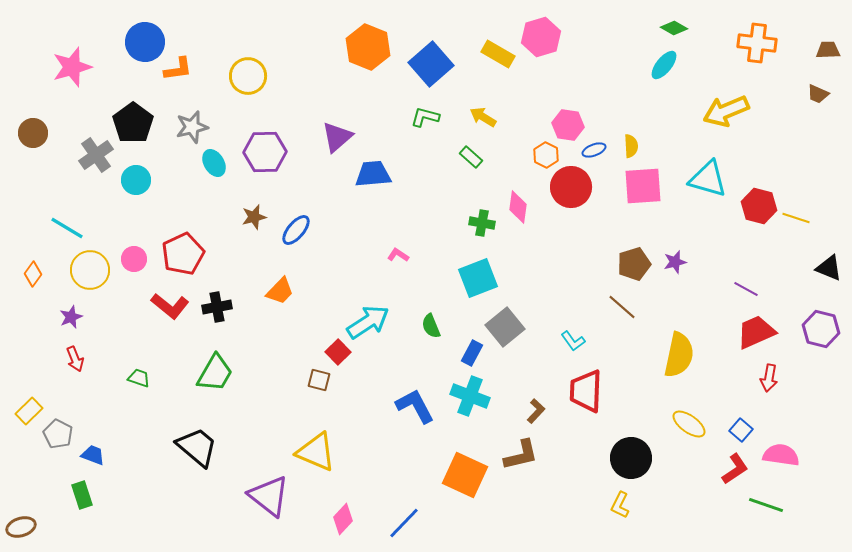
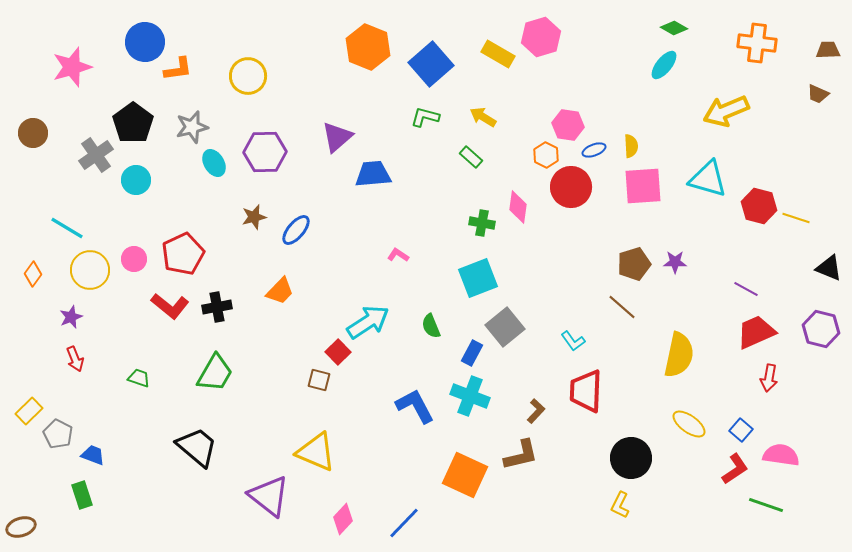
purple star at (675, 262): rotated 15 degrees clockwise
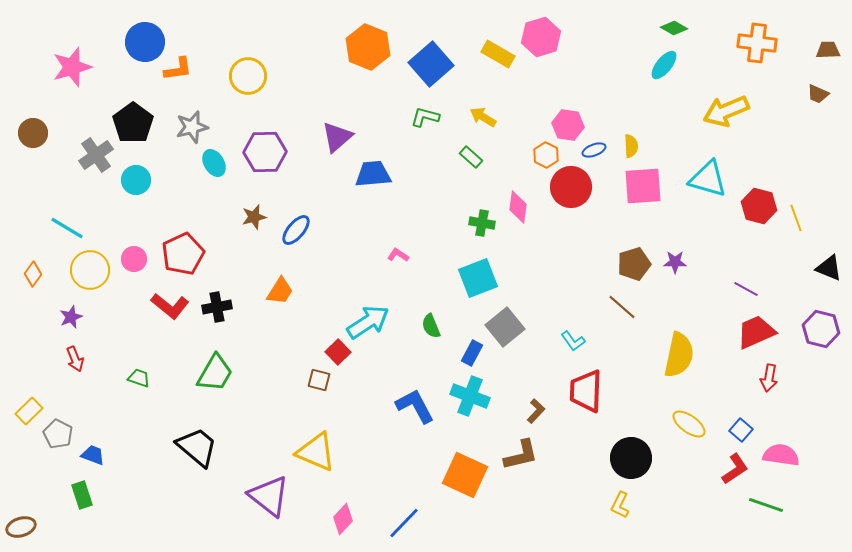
yellow line at (796, 218): rotated 52 degrees clockwise
orange trapezoid at (280, 291): rotated 12 degrees counterclockwise
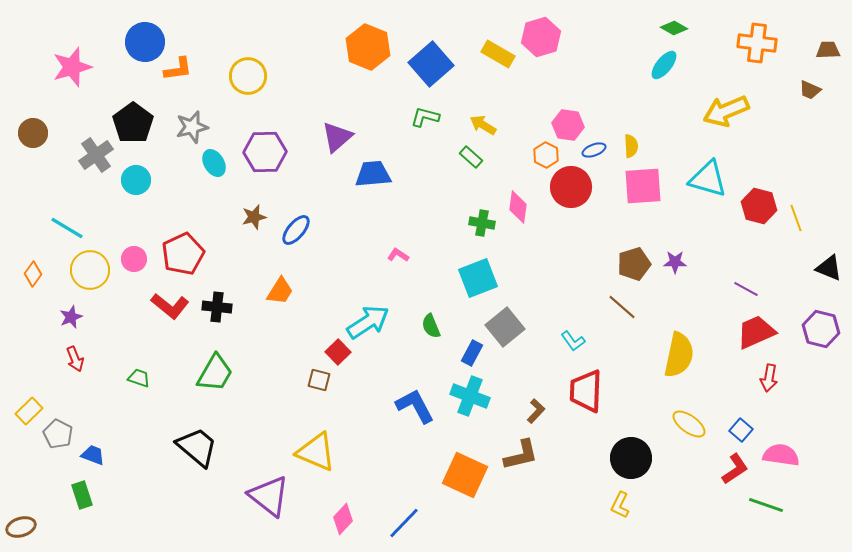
brown trapezoid at (818, 94): moved 8 px left, 4 px up
yellow arrow at (483, 117): moved 8 px down
black cross at (217, 307): rotated 16 degrees clockwise
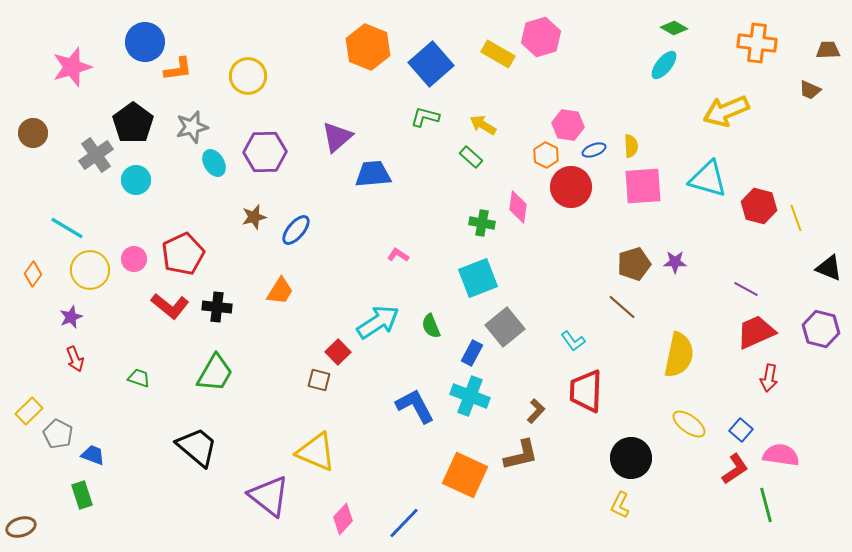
cyan arrow at (368, 322): moved 10 px right
green line at (766, 505): rotated 56 degrees clockwise
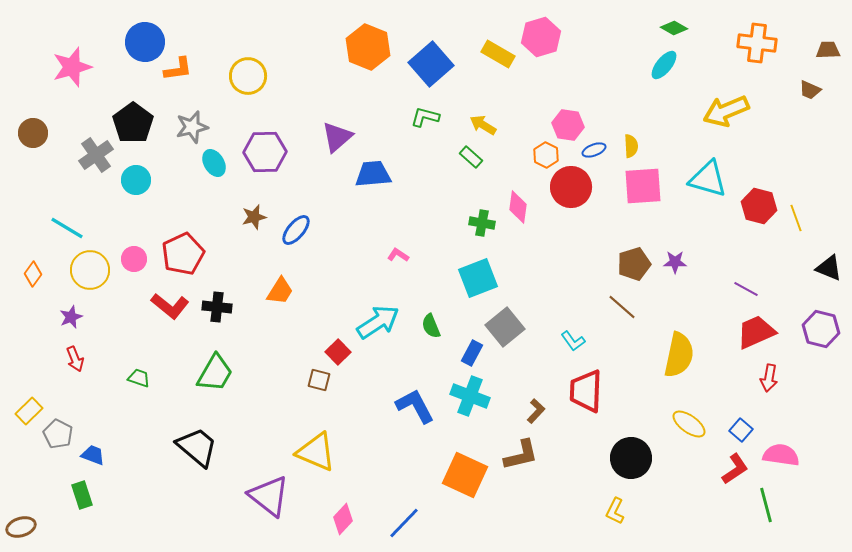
yellow L-shape at (620, 505): moved 5 px left, 6 px down
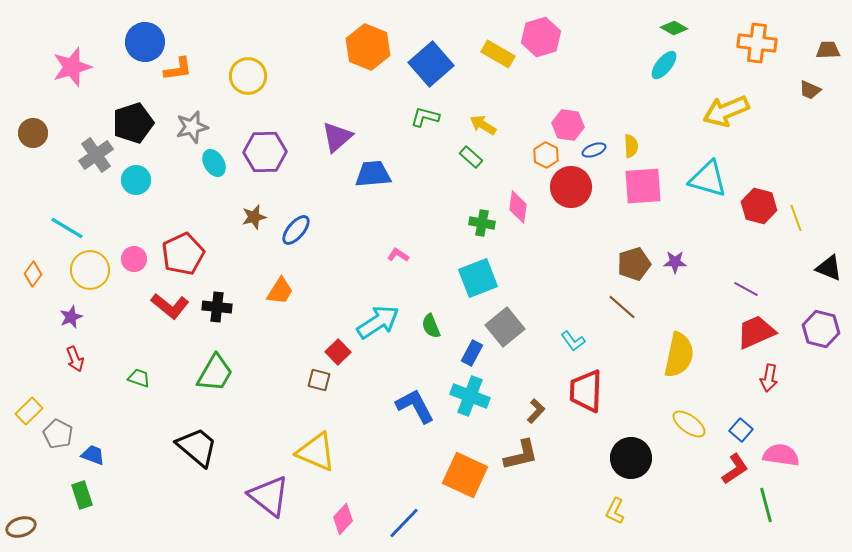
black pentagon at (133, 123): rotated 18 degrees clockwise
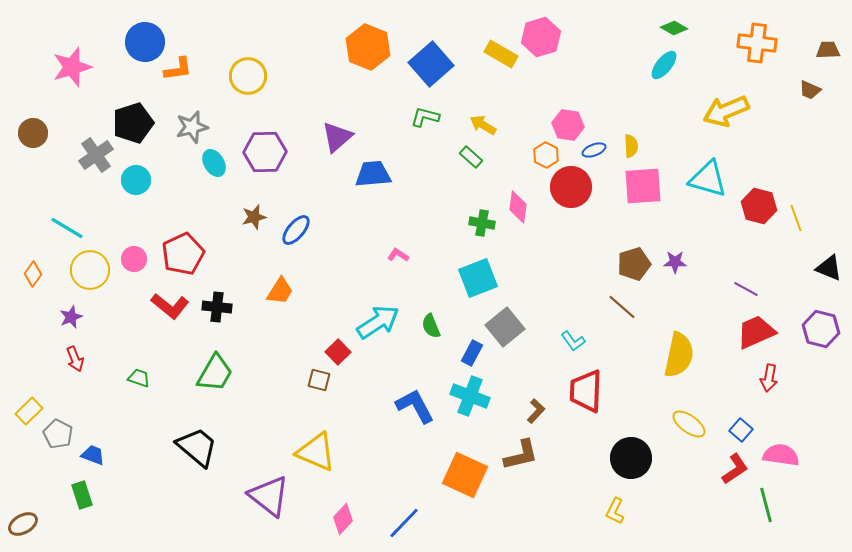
yellow rectangle at (498, 54): moved 3 px right
brown ellipse at (21, 527): moved 2 px right, 3 px up; rotated 12 degrees counterclockwise
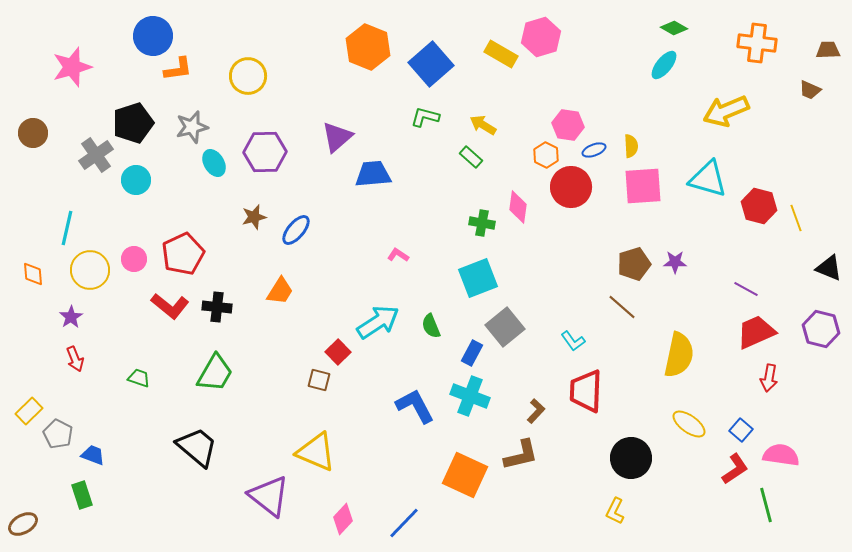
blue circle at (145, 42): moved 8 px right, 6 px up
cyan line at (67, 228): rotated 72 degrees clockwise
orange diamond at (33, 274): rotated 40 degrees counterclockwise
purple star at (71, 317): rotated 10 degrees counterclockwise
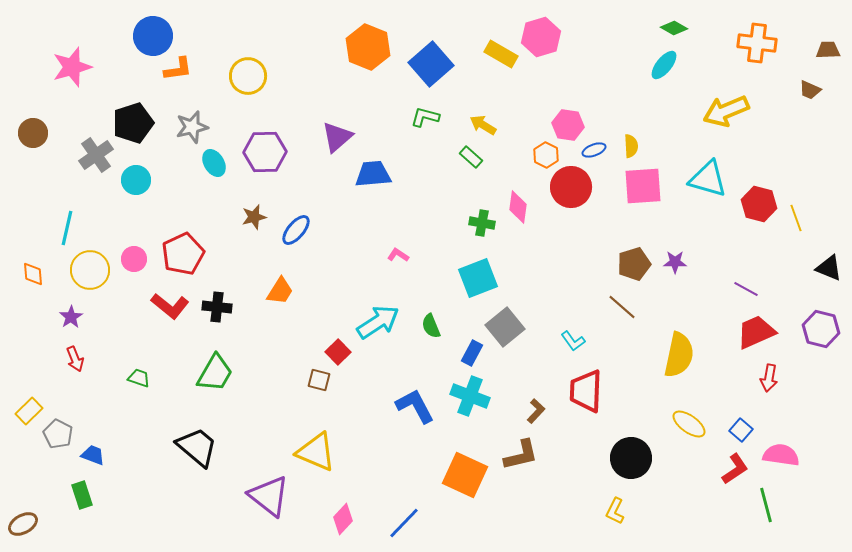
red hexagon at (759, 206): moved 2 px up
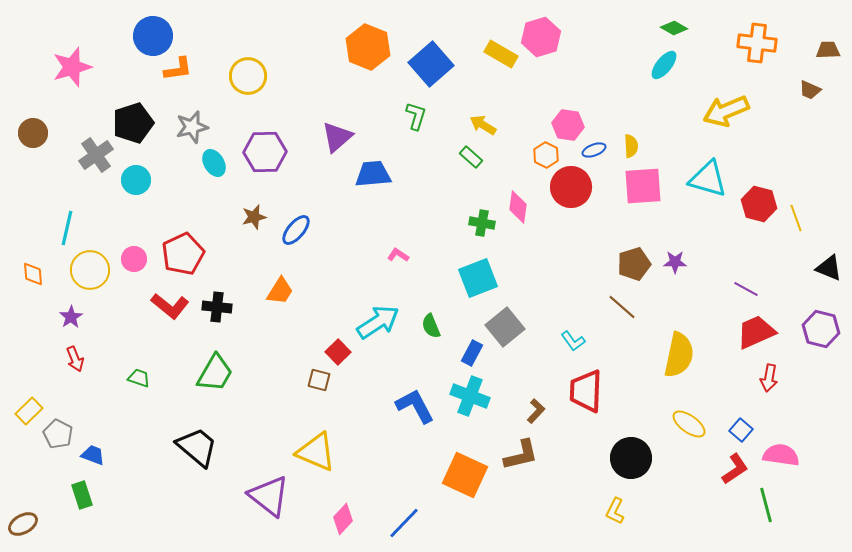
green L-shape at (425, 117): moved 9 px left, 1 px up; rotated 92 degrees clockwise
